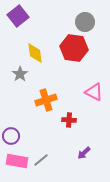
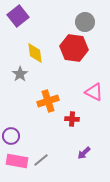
orange cross: moved 2 px right, 1 px down
red cross: moved 3 px right, 1 px up
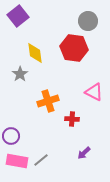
gray circle: moved 3 px right, 1 px up
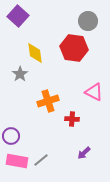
purple square: rotated 10 degrees counterclockwise
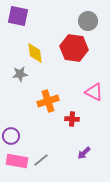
purple square: rotated 30 degrees counterclockwise
gray star: rotated 28 degrees clockwise
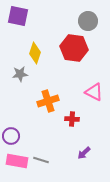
yellow diamond: rotated 25 degrees clockwise
gray line: rotated 56 degrees clockwise
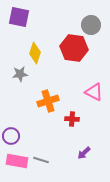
purple square: moved 1 px right, 1 px down
gray circle: moved 3 px right, 4 px down
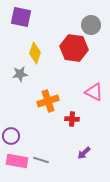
purple square: moved 2 px right
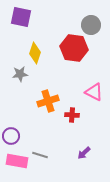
red cross: moved 4 px up
gray line: moved 1 px left, 5 px up
